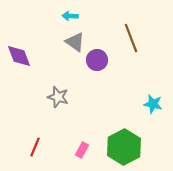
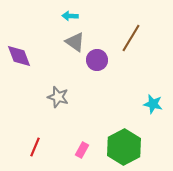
brown line: rotated 52 degrees clockwise
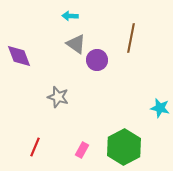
brown line: rotated 20 degrees counterclockwise
gray triangle: moved 1 px right, 2 px down
cyan star: moved 7 px right, 4 px down
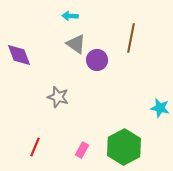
purple diamond: moved 1 px up
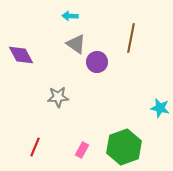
purple diamond: moved 2 px right; rotated 8 degrees counterclockwise
purple circle: moved 2 px down
gray star: rotated 20 degrees counterclockwise
green hexagon: rotated 8 degrees clockwise
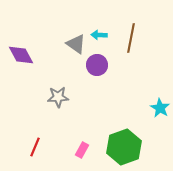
cyan arrow: moved 29 px right, 19 px down
purple circle: moved 3 px down
cyan star: rotated 18 degrees clockwise
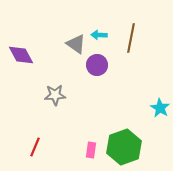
gray star: moved 3 px left, 2 px up
pink rectangle: moved 9 px right; rotated 21 degrees counterclockwise
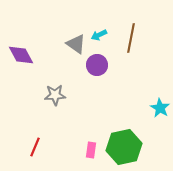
cyan arrow: rotated 28 degrees counterclockwise
green hexagon: rotated 8 degrees clockwise
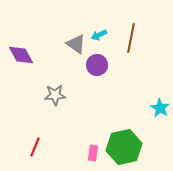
pink rectangle: moved 2 px right, 3 px down
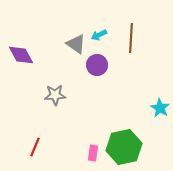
brown line: rotated 8 degrees counterclockwise
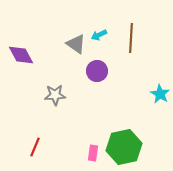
purple circle: moved 6 px down
cyan star: moved 14 px up
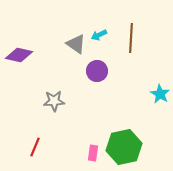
purple diamond: moved 2 px left; rotated 48 degrees counterclockwise
gray star: moved 1 px left, 6 px down
